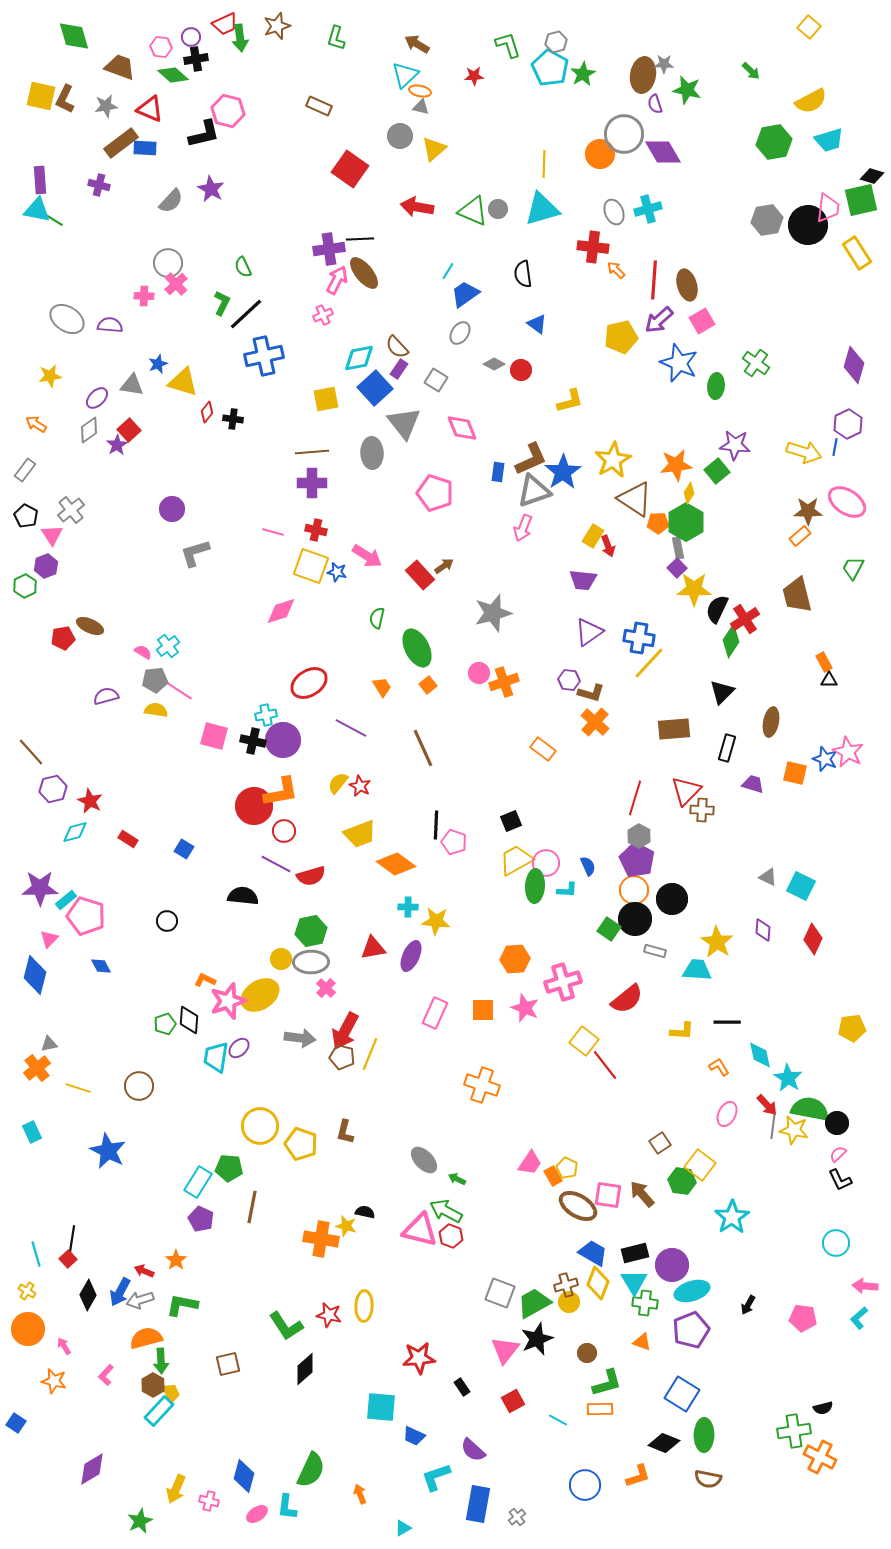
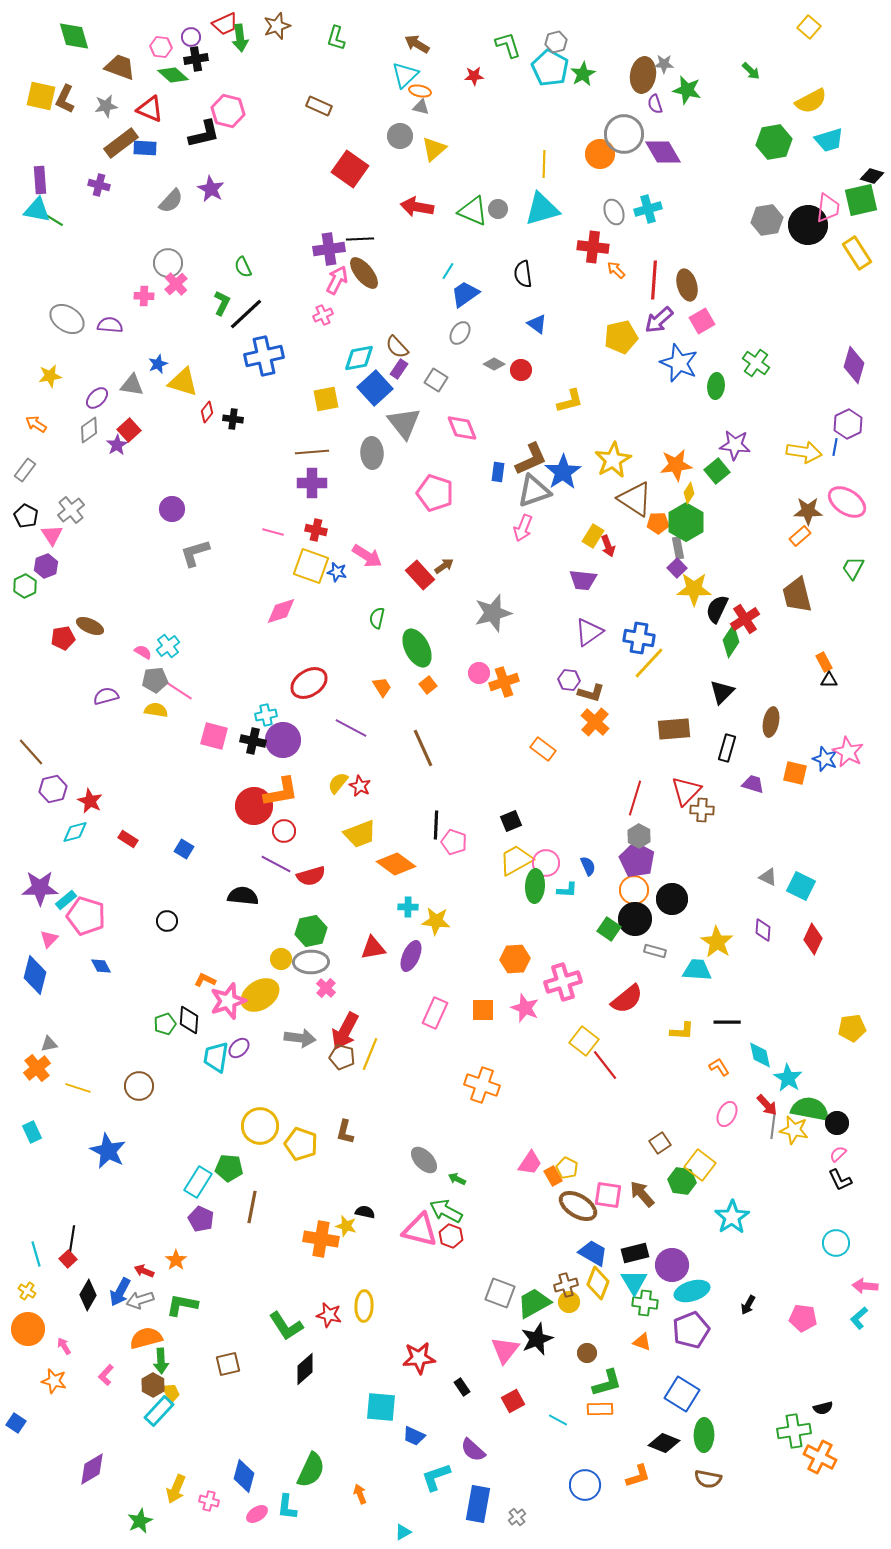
yellow arrow at (804, 452): rotated 8 degrees counterclockwise
cyan triangle at (403, 1528): moved 4 px down
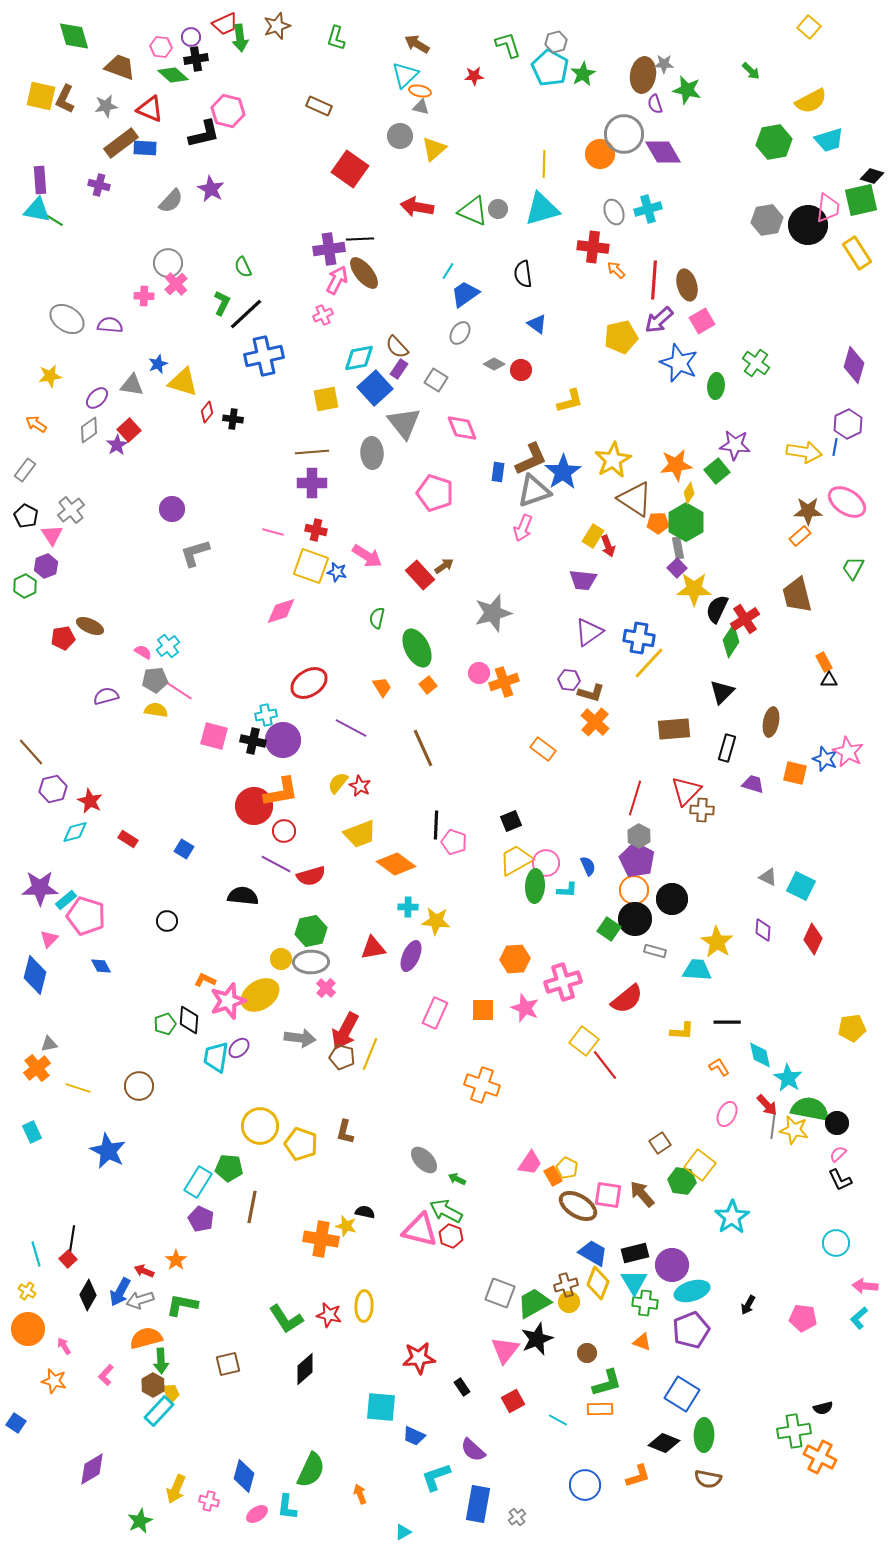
green L-shape at (286, 1326): moved 7 px up
